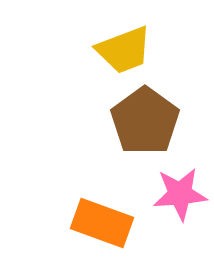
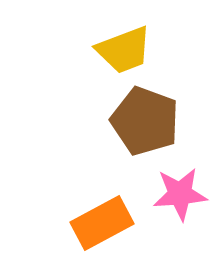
brown pentagon: rotated 16 degrees counterclockwise
orange rectangle: rotated 48 degrees counterclockwise
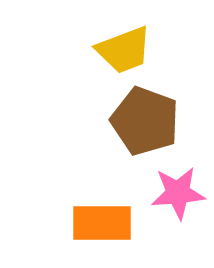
pink star: moved 2 px left, 1 px up
orange rectangle: rotated 28 degrees clockwise
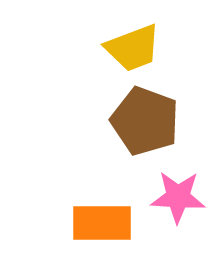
yellow trapezoid: moved 9 px right, 2 px up
pink star: moved 4 px down; rotated 8 degrees clockwise
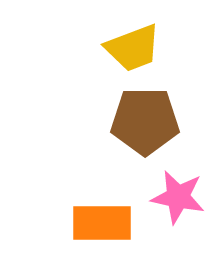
brown pentagon: rotated 20 degrees counterclockwise
pink star: rotated 8 degrees clockwise
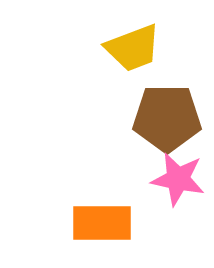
brown pentagon: moved 22 px right, 3 px up
pink star: moved 18 px up
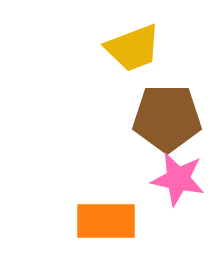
orange rectangle: moved 4 px right, 2 px up
